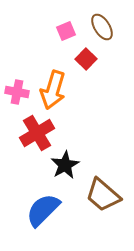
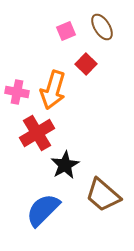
red square: moved 5 px down
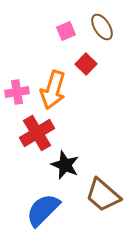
pink cross: rotated 20 degrees counterclockwise
black star: rotated 20 degrees counterclockwise
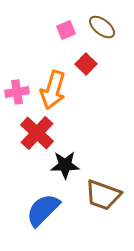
brown ellipse: rotated 20 degrees counterclockwise
pink square: moved 1 px up
red cross: rotated 16 degrees counterclockwise
black star: rotated 24 degrees counterclockwise
brown trapezoid: rotated 21 degrees counterclockwise
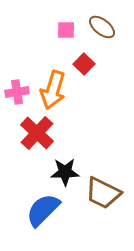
pink square: rotated 24 degrees clockwise
red square: moved 2 px left
black star: moved 7 px down
brown trapezoid: moved 2 px up; rotated 6 degrees clockwise
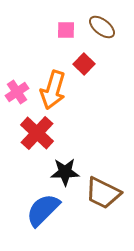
pink cross: rotated 25 degrees counterclockwise
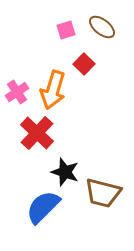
pink square: rotated 18 degrees counterclockwise
black star: rotated 20 degrees clockwise
brown trapezoid: rotated 12 degrees counterclockwise
blue semicircle: moved 3 px up
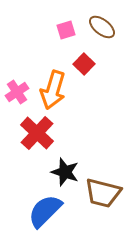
blue semicircle: moved 2 px right, 4 px down
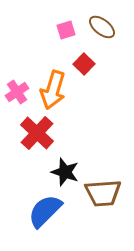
brown trapezoid: rotated 18 degrees counterclockwise
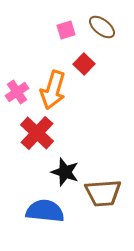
blue semicircle: rotated 51 degrees clockwise
